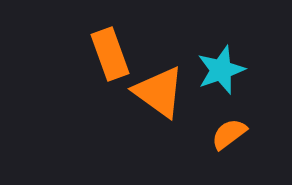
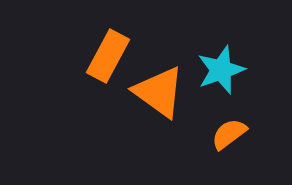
orange rectangle: moved 2 px left, 2 px down; rotated 48 degrees clockwise
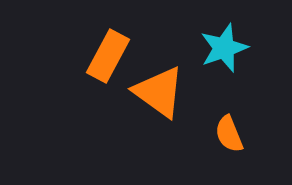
cyan star: moved 3 px right, 22 px up
orange semicircle: rotated 75 degrees counterclockwise
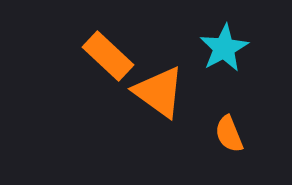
cyan star: rotated 9 degrees counterclockwise
orange rectangle: rotated 75 degrees counterclockwise
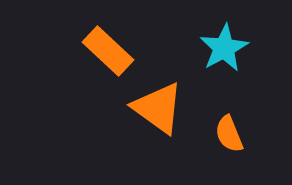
orange rectangle: moved 5 px up
orange triangle: moved 1 px left, 16 px down
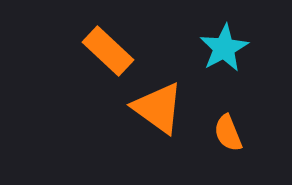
orange semicircle: moved 1 px left, 1 px up
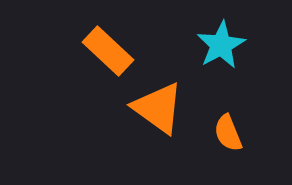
cyan star: moved 3 px left, 3 px up
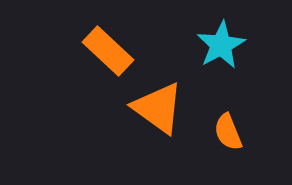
orange semicircle: moved 1 px up
